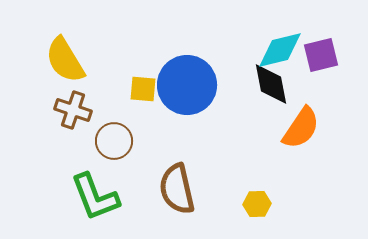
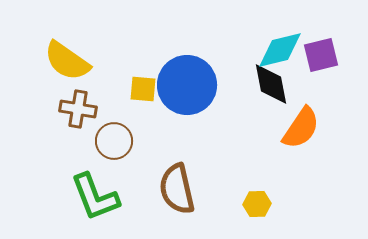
yellow semicircle: moved 2 px right, 1 px down; rotated 24 degrees counterclockwise
brown cross: moved 5 px right, 1 px up; rotated 9 degrees counterclockwise
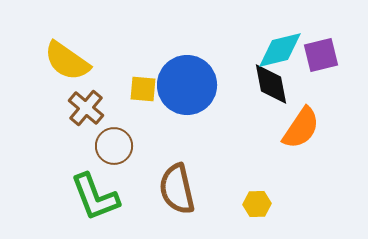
brown cross: moved 8 px right, 1 px up; rotated 30 degrees clockwise
brown circle: moved 5 px down
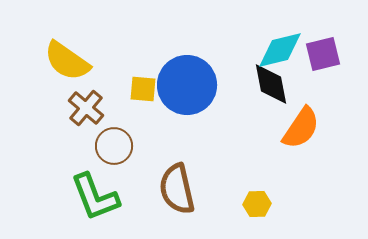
purple square: moved 2 px right, 1 px up
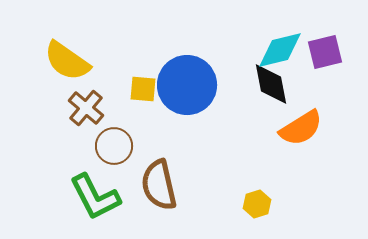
purple square: moved 2 px right, 2 px up
orange semicircle: rotated 24 degrees clockwise
brown semicircle: moved 18 px left, 4 px up
green L-shape: rotated 6 degrees counterclockwise
yellow hexagon: rotated 16 degrees counterclockwise
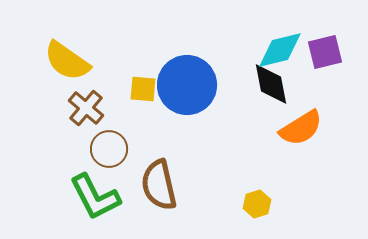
brown circle: moved 5 px left, 3 px down
